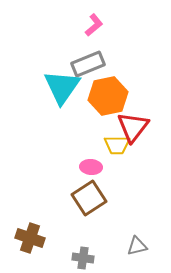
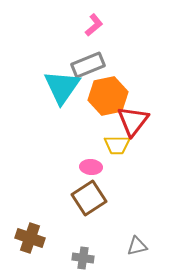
gray rectangle: moved 1 px down
red triangle: moved 6 px up
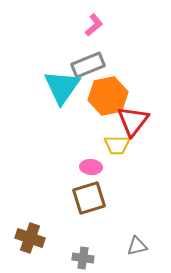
brown square: rotated 16 degrees clockwise
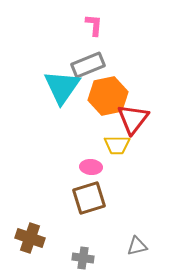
pink L-shape: rotated 45 degrees counterclockwise
red triangle: moved 2 px up
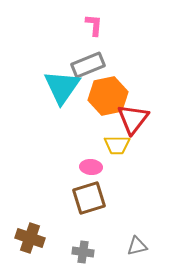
gray cross: moved 6 px up
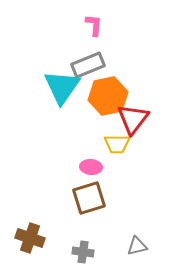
yellow trapezoid: moved 1 px up
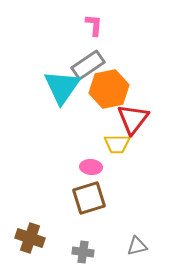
gray rectangle: rotated 12 degrees counterclockwise
orange hexagon: moved 1 px right, 7 px up
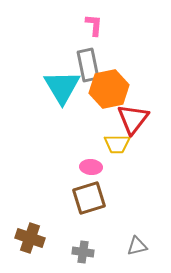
gray rectangle: rotated 68 degrees counterclockwise
cyan triangle: rotated 6 degrees counterclockwise
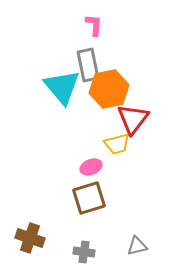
cyan triangle: rotated 9 degrees counterclockwise
yellow trapezoid: rotated 16 degrees counterclockwise
pink ellipse: rotated 25 degrees counterclockwise
gray cross: moved 1 px right
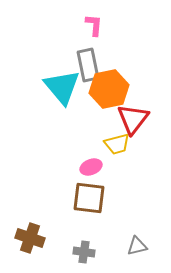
brown square: rotated 24 degrees clockwise
